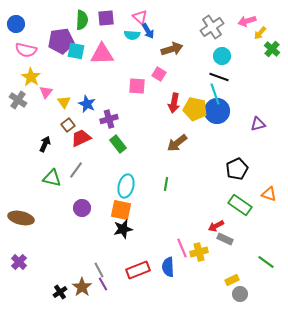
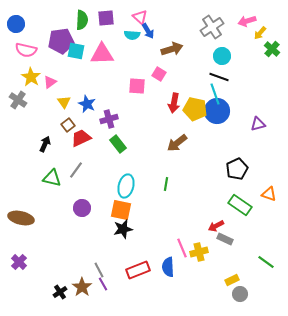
pink triangle at (46, 92): moved 4 px right, 10 px up; rotated 16 degrees clockwise
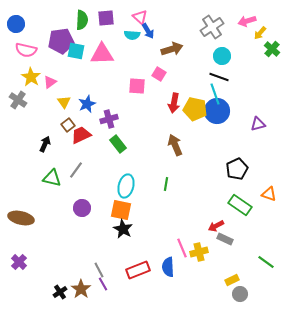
blue star at (87, 104): rotated 24 degrees clockwise
red trapezoid at (81, 138): moved 3 px up
brown arrow at (177, 143): moved 2 px left, 2 px down; rotated 105 degrees clockwise
black star at (123, 229): rotated 30 degrees counterclockwise
brown star at (82, 287): moved 1 px left, 2 px down
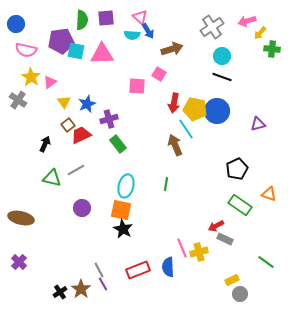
green cross at (272, 49): rotated 35 degrees counterclockwise
black line at (219, 77): moved 3 px right
cyan line at (215, 94): moved 29 px left, 35 px down; rotated 15 degrees counterclockwise
gray line at (76, 170): rotated 24 degrees clockwise
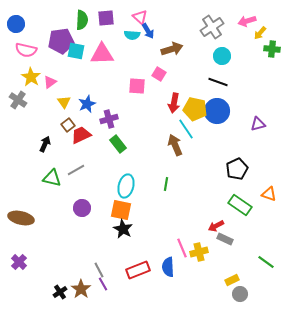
black line at (222, 77): moved 4 px left, 5 px down
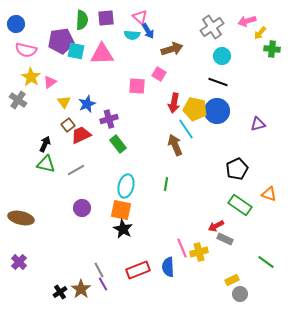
green triangle at (52, 178): moved 6 px left, 14 px up
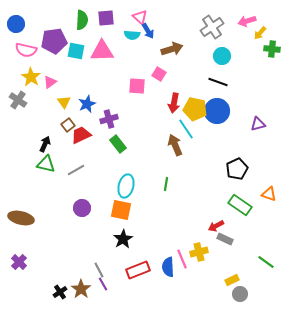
purple pentagon at (61, 41): moved 7 px left
pink triangle at (102, 54): moved 3 px up
black star at (123, 229): moved 10 px down; rotated 12 degrees clockwise
pink line at (182, 248): moved 11 px down
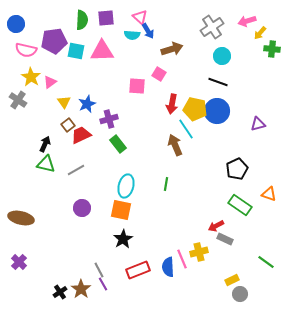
red arrow at (174, 103): moved 2 px left, 1 px down
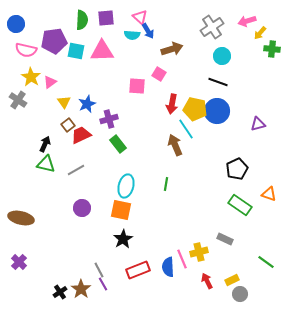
red arrow at (216, 226): moved 9 px left, 55 px down; rotated 91 degrees clockwise
